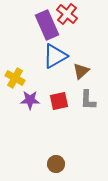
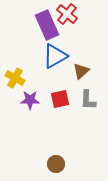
red square: moved 1 px right, 2 px up
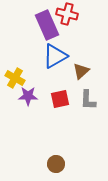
red cross: rotated 25 degrees counterclockwise
purple star: moved 2 px left, 4 px up
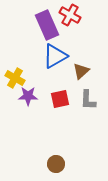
red cross: moved 3 px right, 1 px down; rotated 15 degrees clockwise
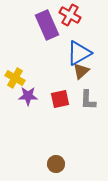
blue triangle: moved 24 px right, 3 px up
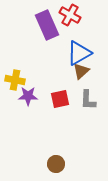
yellow cross: moved 2 px down; rotated 18 degrees counterclockwise
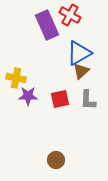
yellow cross: moved 1 px right, 2 px up
brown circle: moved 4 px up
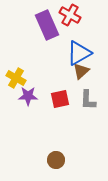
yellow cross: rotated 18 degrees clockwise
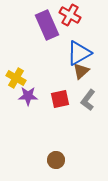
gray L-shape: rotated 35 degrees clockwise
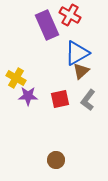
blue triangle: moved 2 px left
